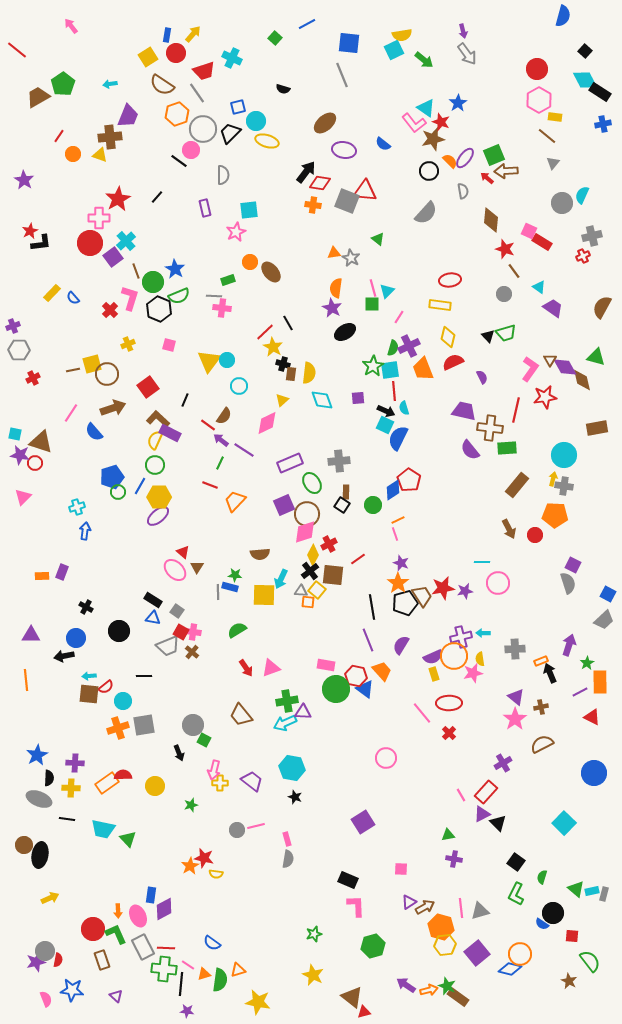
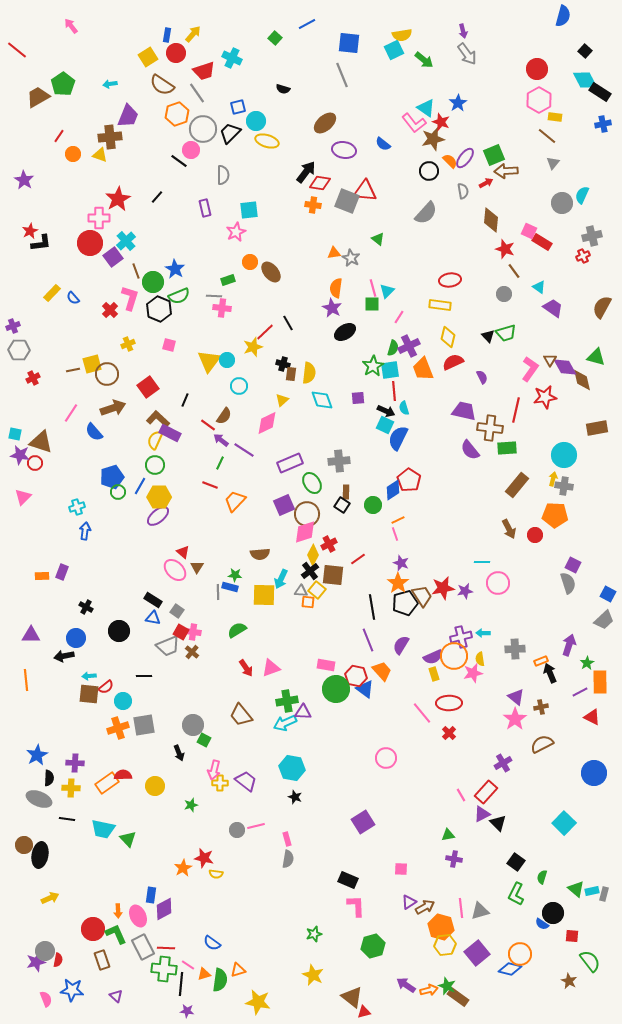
red arrow at (487, 178): moved 1 px left, 5 px down; rotated 112 degrees clockwise
yellow star at (273, 347): moved 20 px left; rotated 24 degrees clockwise
purple trapezoid at (252, 781): moved 6 px left
orange star at (190, 866): moved 7 px left, 2 px down
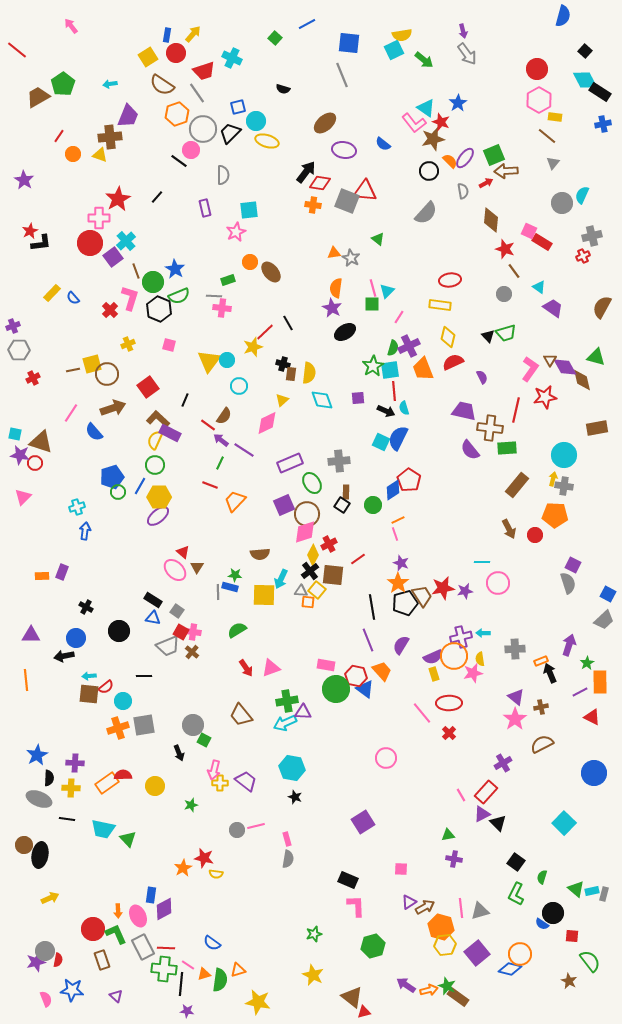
cyan square at (385, 425): moved 4 px left, 17 px down
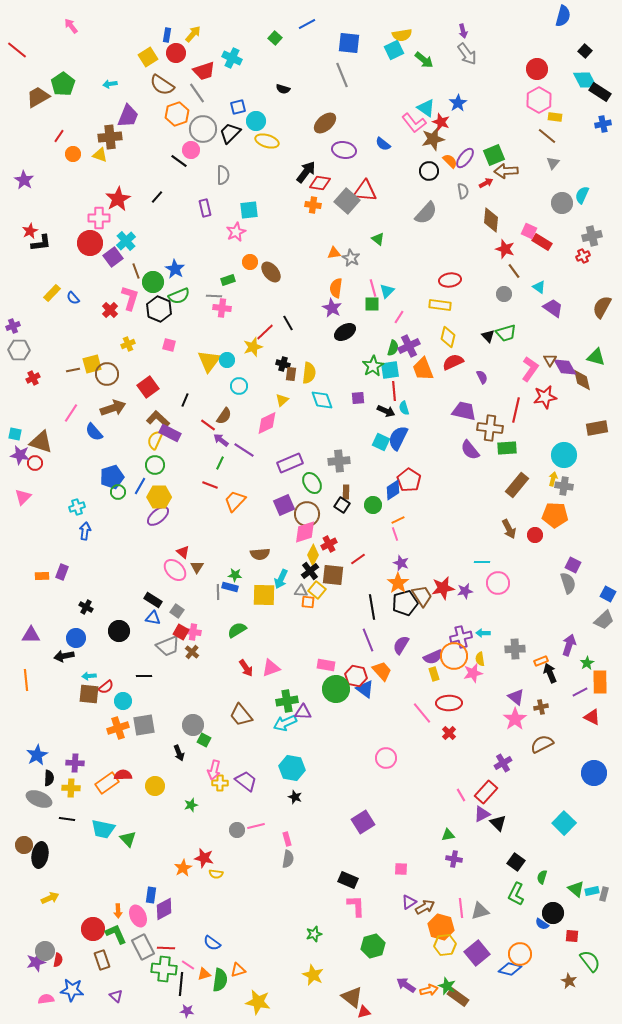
gray square at (347, 201): rotated 20 degrees clockwise
pink semicircle at (46, 999): rotated 77 degrees counterclockwise
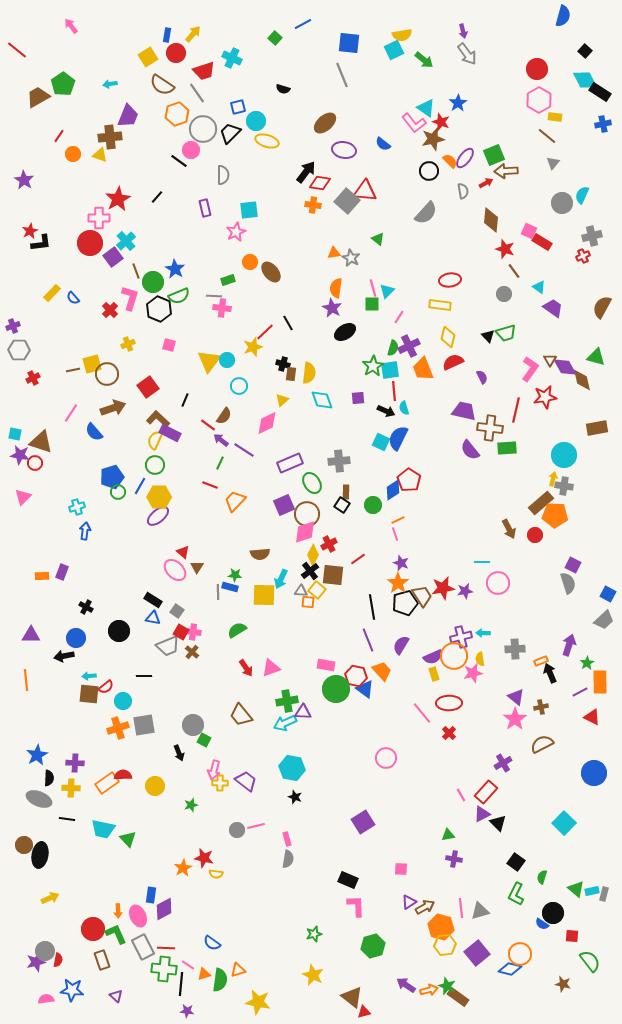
blue line at (307, 24): moved 4 px left
brown rectangle at (517, 485): moved 24 px right, 18 px down; rotated 10 degrees clockwise
brown star at (569, 981): moved 6 px left, 3 px down; rotated 14 degrees counterclockwise
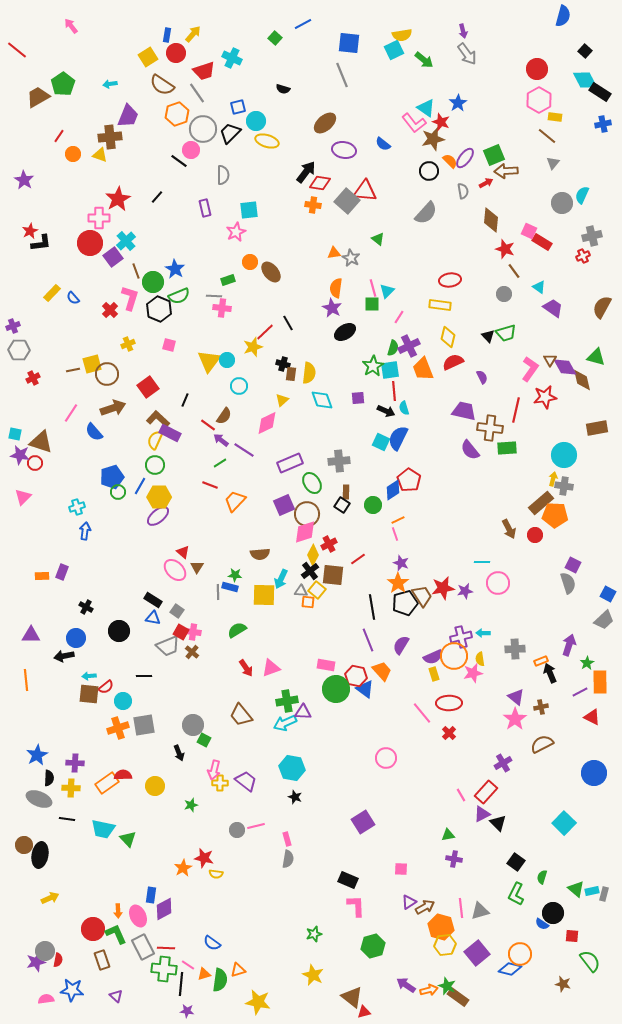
green line at (220, 463): rotated 32 degrees clockwise
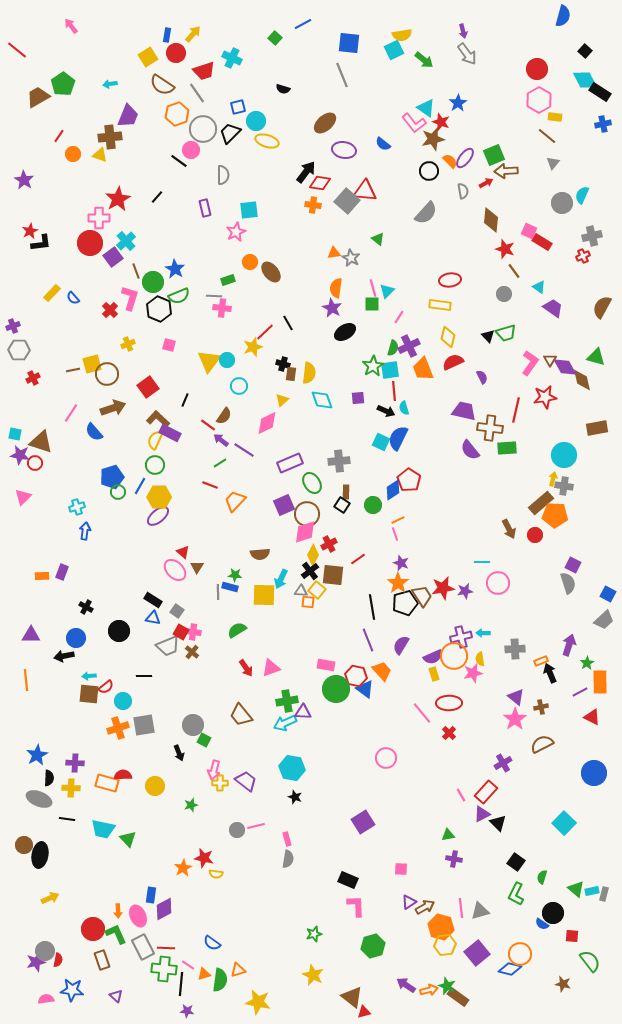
pink L-shape at (530, 369): moved 6 px up
orange rectangle at (107, 783): rotated 50 degrees clockwise
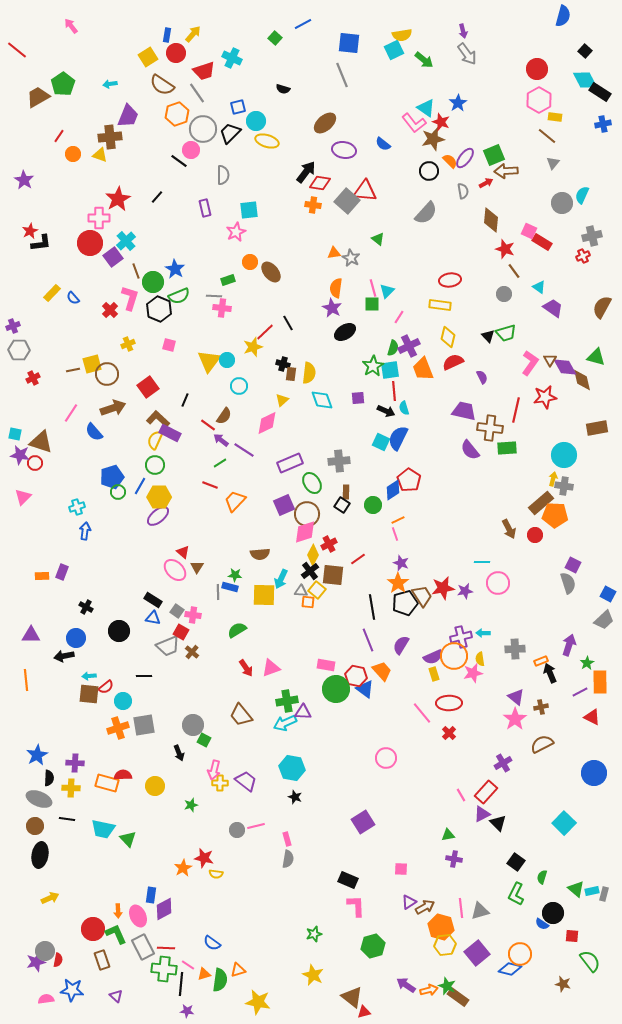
pink cross at (193, 632): moved 17 px up
brown circle at (24, 845): moved 11 px right, 19 px up
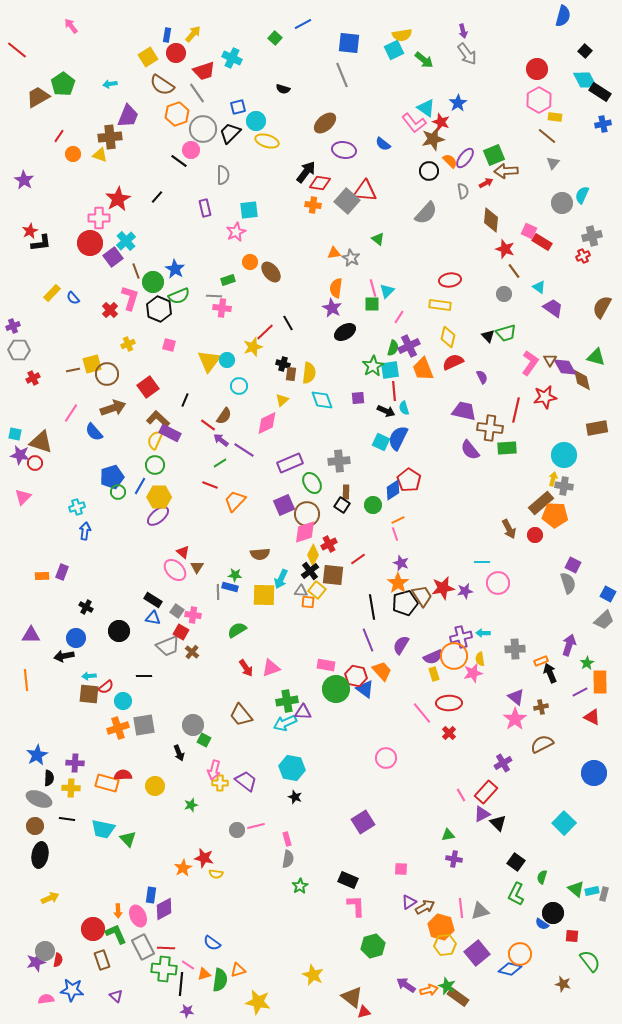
green star at (314, 934): moved 14 px left, 48 px up; rotated 14 degrees counterclockwise
